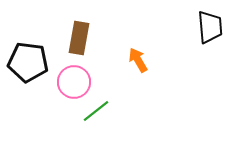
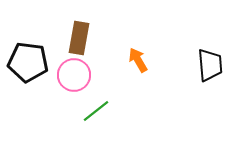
black trapezoid: moved 38 px down
pink circle: moved 7 px up
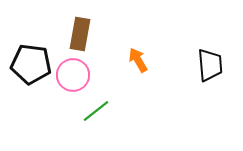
brown rectangle: moved 1 px right, 4 px up
black pentagon: moved 3 px right, 2 px down
pink circle: moved 1 px left
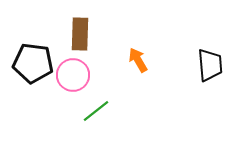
brown rectangle: rotated 8 degrees counterclockwise
black pentagon: moved 2 px right, 1 px up
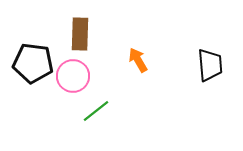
pink circle: moved 1 px down
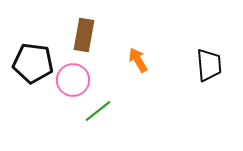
brown rectangle: moved 4 px right, 1 px down; rotated 8 degrees clockwise
black trapezoid: moved 1 px left
pink circle: moved 4 px down
green line: moved 2 px right
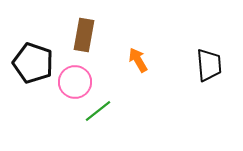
black pentagon: rotated 12 degrees clockwise
pink circle: moved 2 px right, 2 px down
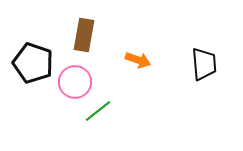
orange arrow: rotated 140 degrees clockwise
black trapezoid: moved 5 px left, 1 px up
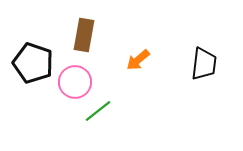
orange arrow: rotated 120 degrees clockwise
black trapezoid: rotated 12 degrees clockwise
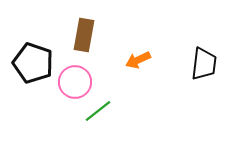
orange arrow: rotated 15 degrees clockwise
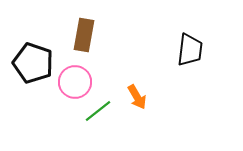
orange arrow: moved 1 px left, 37 px down; rotated 95 degrees counterclockwise
black trapezoid: moved 14 px left, 14 px up
